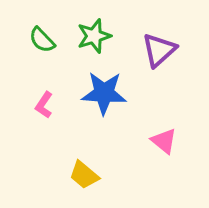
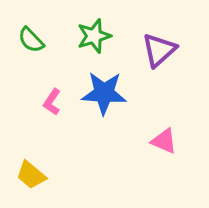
green semicircle: moved 11 px left
pink L-shape: moved 8 px right, 3 px up
pink triangle: rotated 16 degrees counterclockwise
yellow trapezoid: moved 53 px left
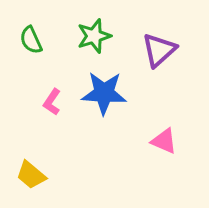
green semicircle: rotated 20 degrees clockwise
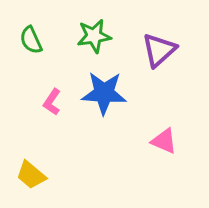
green star: rotated 8 degrees clockwise
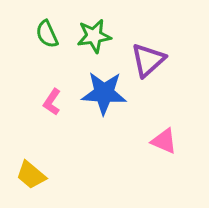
green semicircle: moved 16 px right, 6 px up
purple triangle: moved 11 px left, 10 px down
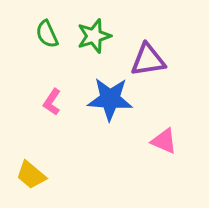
green star: rotated 8 degrees counterclockwise
purple triangle: rotated 33 degrees clockwise
blue star: moved 6 px right, 6 px down
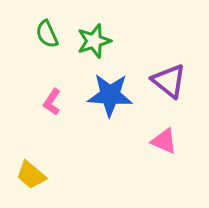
green star: moved 5 px down
purple triangle: moved 21 px right, 21 px down; rotated 48 degrees clockwise
blue star: moved 4 px up
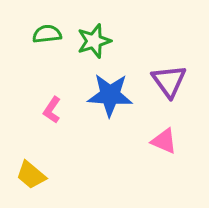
green semicircle: rotated 108 degrees clockwise
purple triangle: rotated 15 degrees clockwise
pink L-shape: moved 8 px down
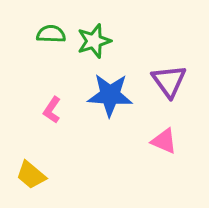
green semicircle: moved 4 px right; rotated 8 degrees clockwise
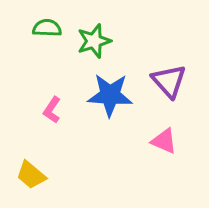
green semicircle: moved 4 px left, 6 px up
purple triangle: rotated 6 degrees counterclockwise
